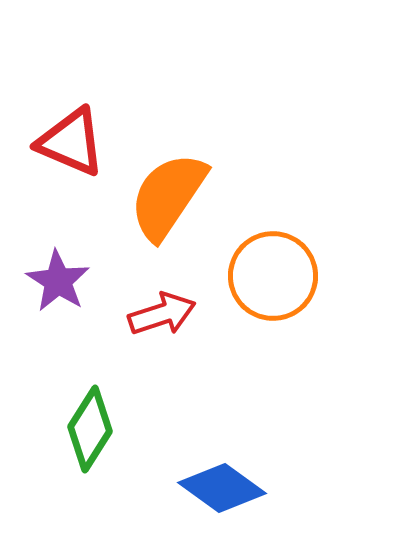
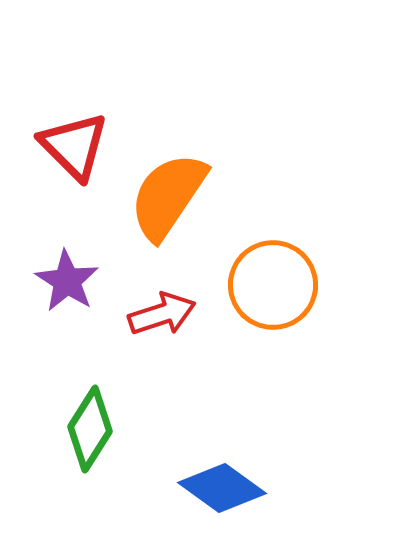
red triangle: moved 3 px right, 4 px down; rotated 22 degrees clockwise
orange circle: moved 9 px down
purple star: moved 9 px right
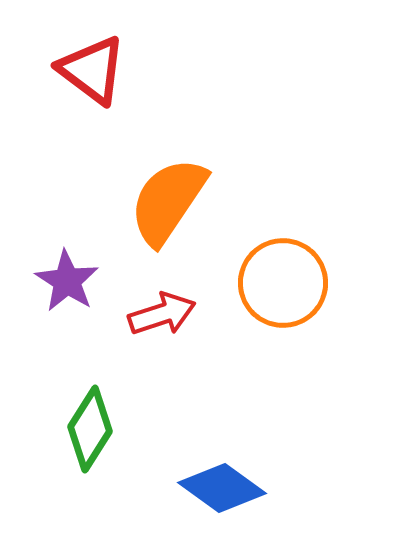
red triangle: moved 18 px right, 76 px up; rotated 8 degrees counterclockwise
orange semicircle: moved 5 px down
orange circle: moved 10 px right, 2 px up
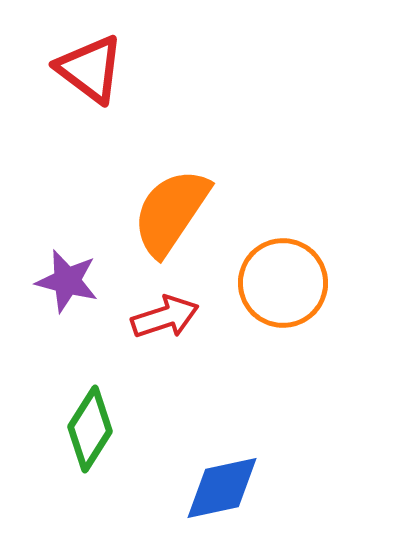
red triangle: moved 2 px left, 1 px up
orange semicircle: moved 3 px right, 11 px down
purple star: rotated 18 degrees counterclockwise
red arrow: moved 3 px right, 3 px down
blue diamond: rotated 48 degrees counterclockwise
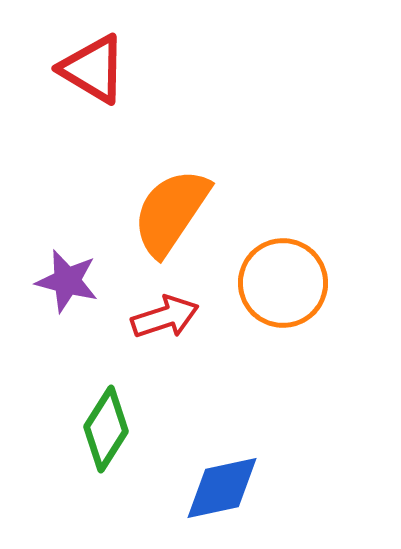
red triangle: moved 3 px right; rotated 6 degrees counterclockwise
green diamond: moved 16 px right
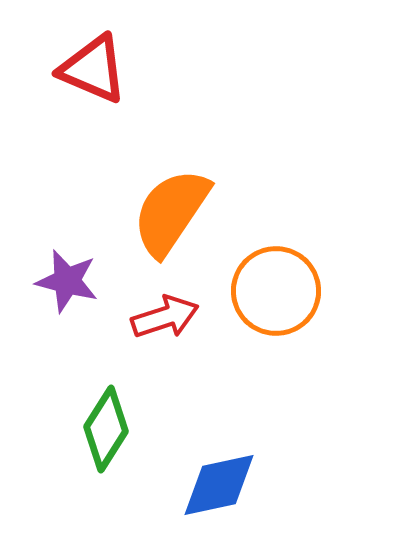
red triangle: rotated 8 degrees counterclockwise
orange circle: moved 7 px left, 8 px down
blue diamond: moved 3 px left, 3 px up
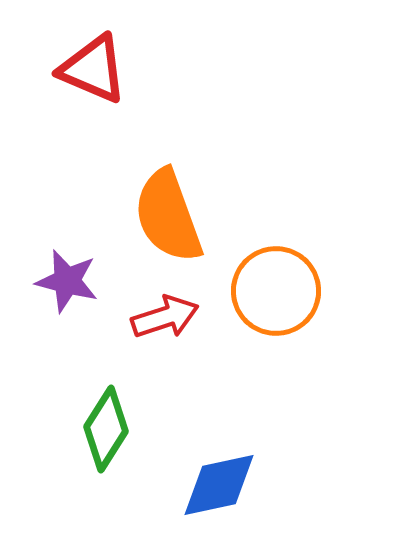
orange semicircle: moved 3 px left, 4 px down; rotated 54 degrees counterclockwise
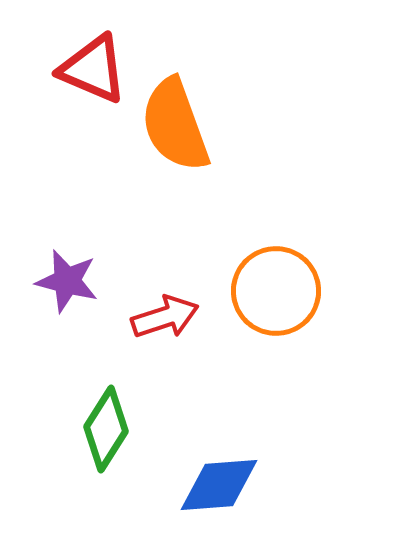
orange semicircle: moved 7 px right, 91 px up
blue diamond: rotated 8 degrees clockwise
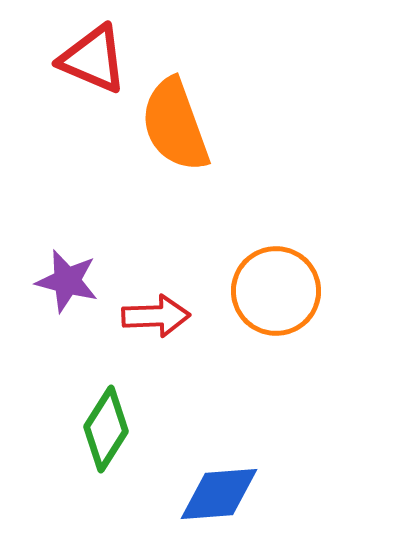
red triangle: moved 10 px up
red arrow: moved 9 px left, 1 px up; rotated 16 degrees clockwise
blue diamond: moved 9 px down
